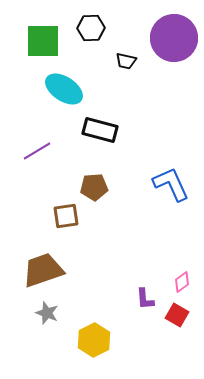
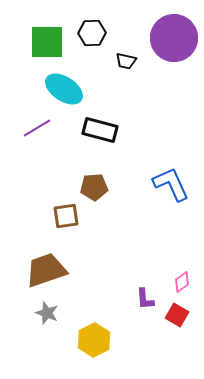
black hexagon: moved 1 px right, 5 px down
green square: moved 4 px right, 1 px down
purple line: moved 23 px up
brown trapezoid: moved 3 px right
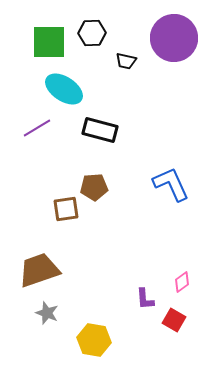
green square: moved 2 px right
brown square: moved 7 px up
brown trapezoid: moved 7 px left
red square: moved 3 px left, 5 px down
yellow hexagon: rotated 24 degrees counterclockwise
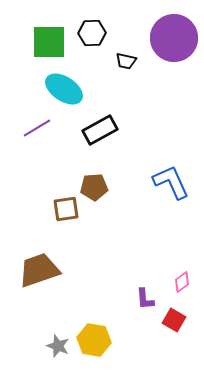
black rectangle: rotated 44 degrees counterclockwise
blue L-shape: moved 2 px up
gray star: moved 11 px right, 33 px down
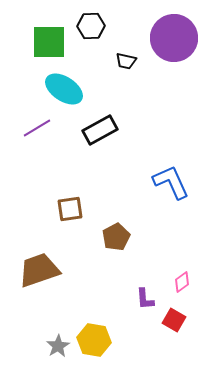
black hexagon: moved 1 px left, 7 px up
brown pentagon: moved 22 px right, 50 px down; rotated 24 degrees counterclockwise
brown square: moved 4 px right
gray star: rotated 20 degrees clockwise
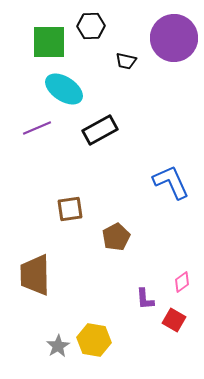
purple line: rotated 8 degrees clockwise
brown trapezoid: moved 4 px left, 5 px down; rotated 72 degrees counterclockwise
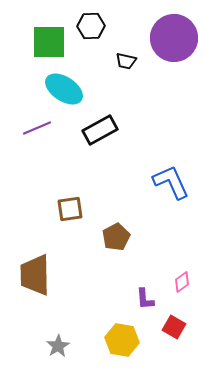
red square: moved 7 px down
yellow hexagon: moved 28 px right
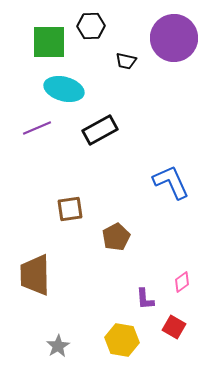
cyan ellipse: rotated 18 degrees counterclockwise
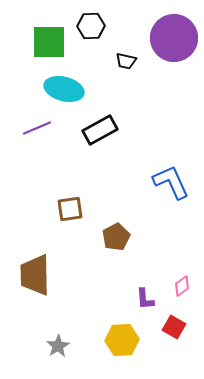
pink diamond: moved 4 px down
yellow hexagon: rotated 12 degrees counterclockwise
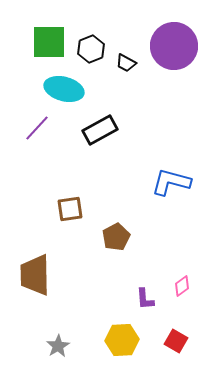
black hexagon: moved 23 px down; rotated 20 degrees counterclockwise
purple circle: moved 8 px down
black trapezoid: moved 2 px down; rotated 15 degrees clockwise
purple line: rotated 24 degrees counterclockwise
blue L-shape: rotated 51 degrees counterclockwise
red square: moved 2 px right, 14 px down
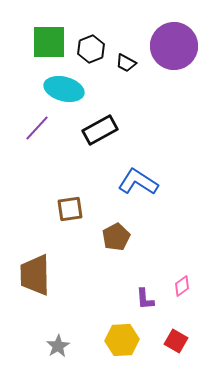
blue L-shape: moved 33 px left; rotated 18 degrees clockwise
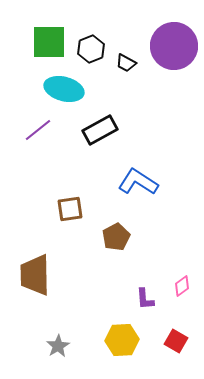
purple line: moved 1 px right, 2 px down; rotated 8 degrees clockwise
